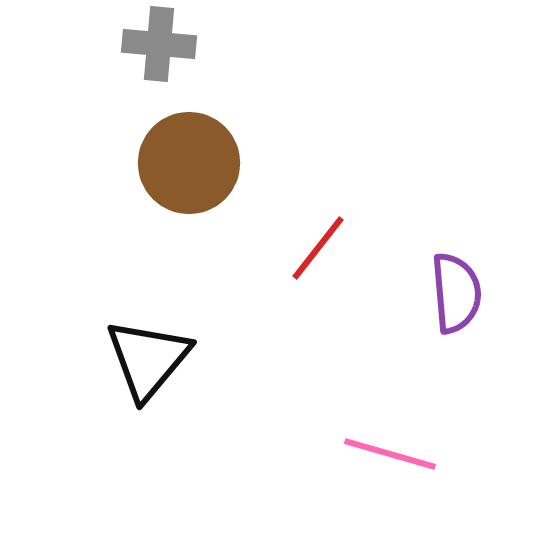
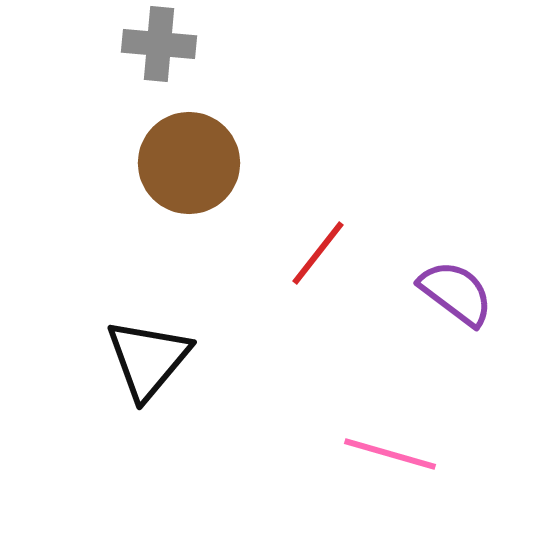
red line: moved 5 px down
purple semicircle: rotated 48 degrees counterclockwise
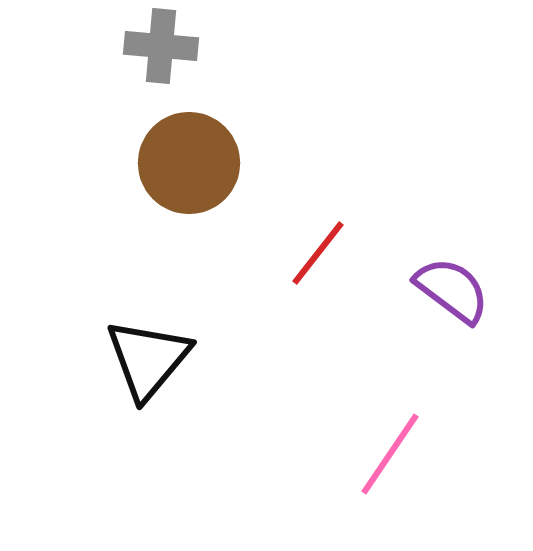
gray cross: moved 2 px right, 2 px down
purple semicircle: moved 4 px left, 3 px up
pink line: rotated 72 degrees counterclockwise
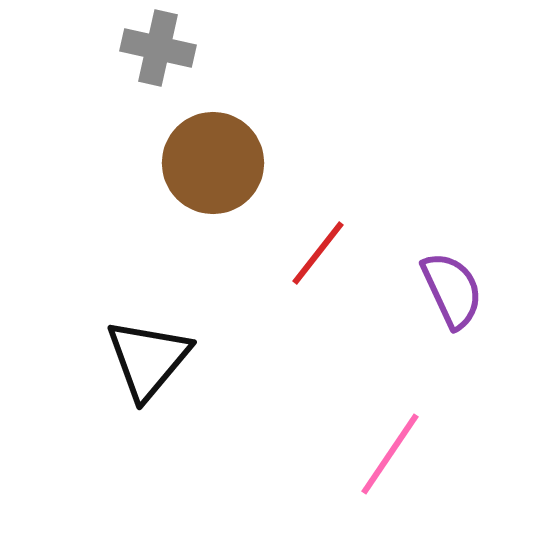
gray cross: moved 3 px left, 2 px down; rotated 8 degrees clockwise
brown circle: moved 24 px right
purple semicircle: rotated 28 degrees clockwise
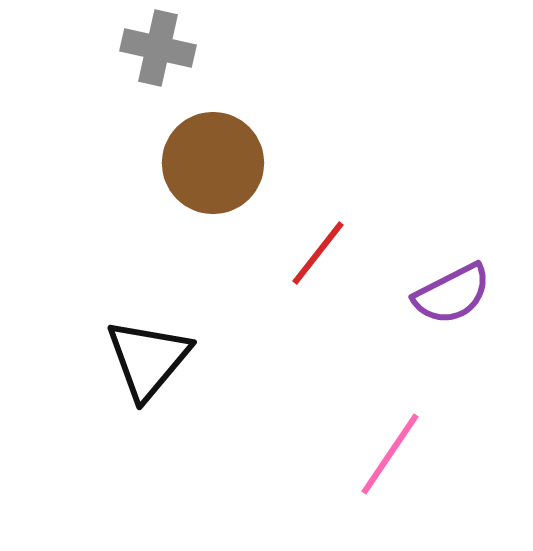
purple semicircle: moved 4 px down; rotated 88 degrees clockwise
